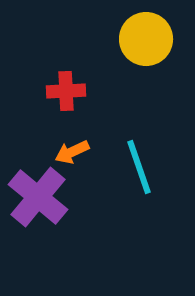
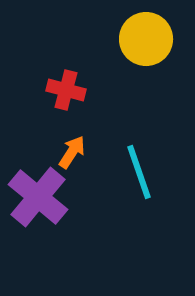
red cross: moved 1 px up; rotated 18 degrees clockwise
orange arrow: rotated 148 degrees clockwise
cyan line: moved 5 px down
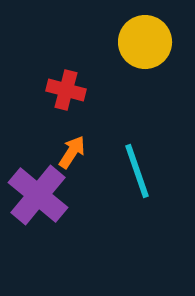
yellow circle: moved 1 px left, 3 px down
cyan line: moved 2 px left, 1 px up
purple cross: moved 2 px up
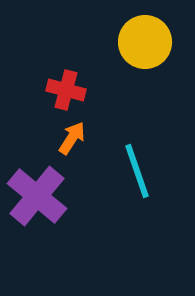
orange arrow: moved 14 px up
purple cross: moved 1 px left, 1 px down
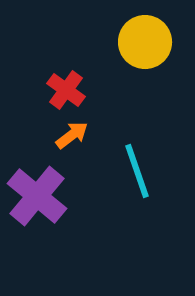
red cross: rotated 21 degrees clockwise
orange arrow: moved 3 px up; rotated 20 degrees clockwise
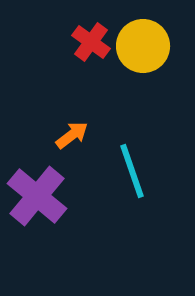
yellow circle: moved 2 px left, 4 px down
red cross: moved 25 px right, 48 px up
cyan line: moved 5 px left
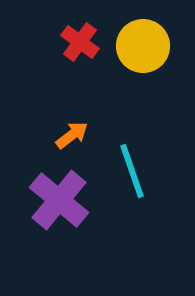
red cross: moved 11 px left
purple cross: moved 22 px right, 4 px down
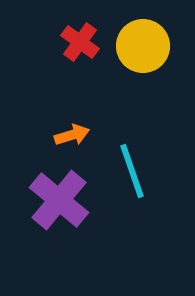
orange arrow: rotated 20 degrees clockwise
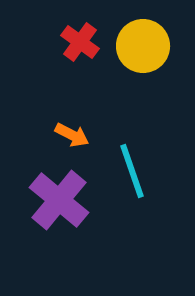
orange arrow: rotated 44 degrees clockwise
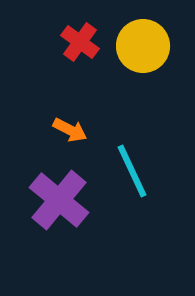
orange arrow: moved 2 px left, 5 px up
cyan line: rotated 6 degrees counterclockwise
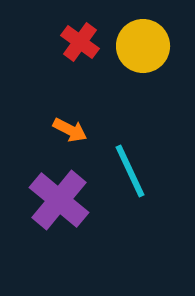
cyan line: moved 2 px left
